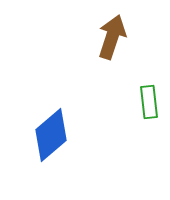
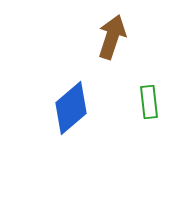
blue diamond: moved 20 px right, 27 px up
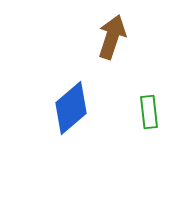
green rectangle: moved 10 px down
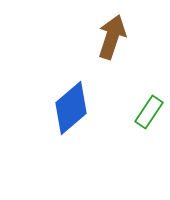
green rectangle: rotated 40 degrees clockwise
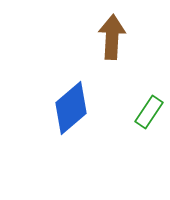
brown arrow: rotated 15 degrees counterclockwise
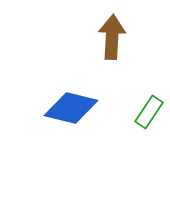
blue diamond: rotated 54 degrees clockwise
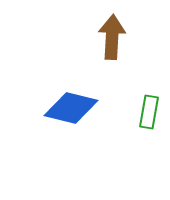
green rectangle: rotated 24 degrees counterclockwise
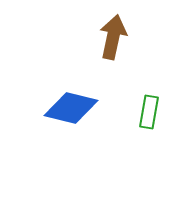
brown arrow: moved 1 px right; rotated 9 degrees clockwise
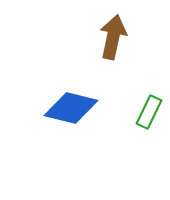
green rectangle: rotated 16 degrees clockwise
